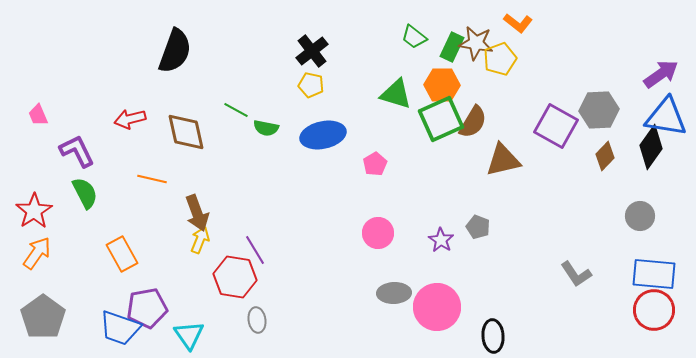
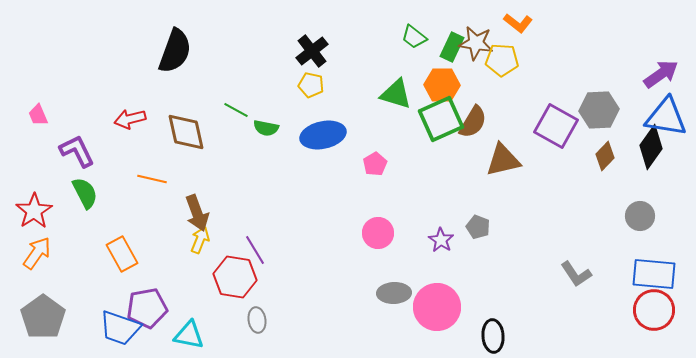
yellow pentagon at (500, 59): moved 2 px right, 1 px down; rotated 24 degrees clockwise
cyan triangle at (189, 335): rotated 44 degrees counterclockwise
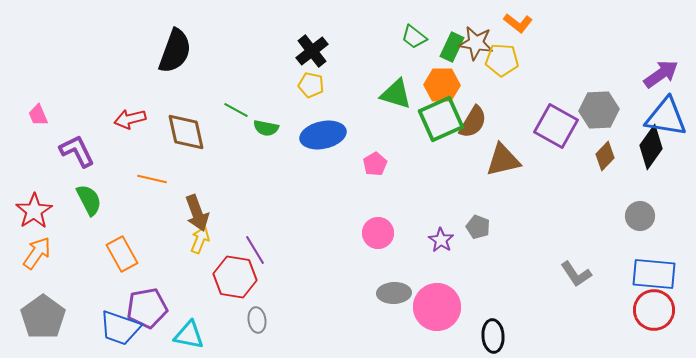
green semicircle at (85, 193): moved 4 px right, 7 px down
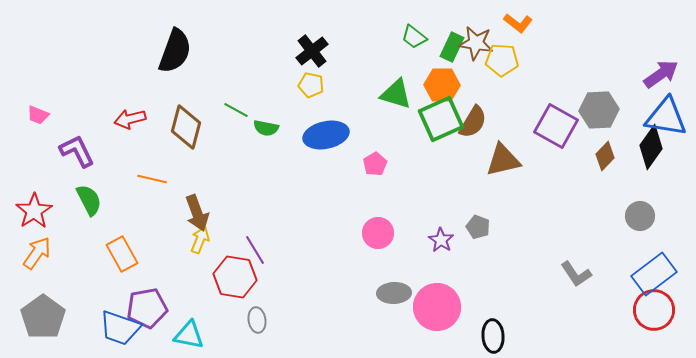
pink trapezoid at (38, 115): rotated 45 degrees counterclockwise
brown diamond at (186, 132): moved 5 px up; rotated 27 degrees clockwise
blue ellipse at (323, 135): moved 3 px right
blue rectangle at (654, 274): rotated 42 degrees counterclockwise
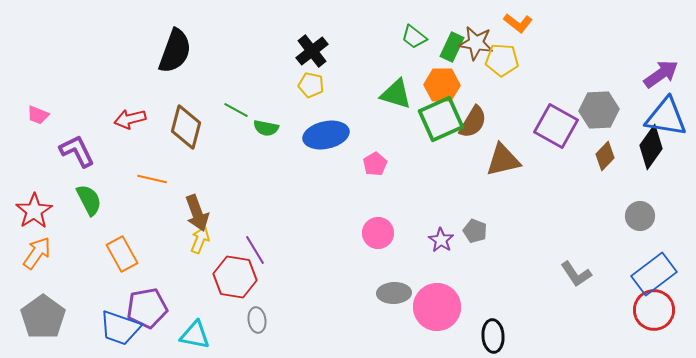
gray pentagon at (478, 227): moved 3 px left, 4 px down
cyan triangle at (189, 335): moved 6 px right
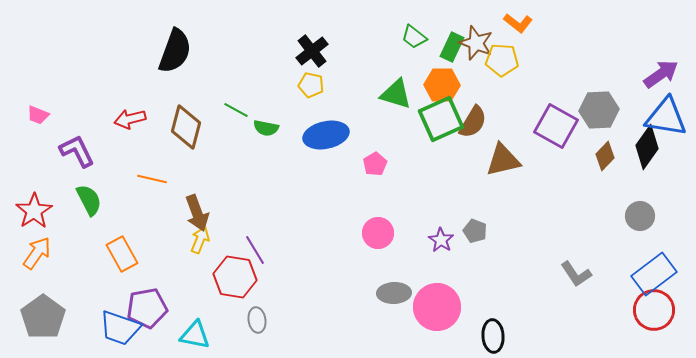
brown star at (476, 43): rotated 12 degrees clockwise
black diamond at (651, 147): moved 4 px left
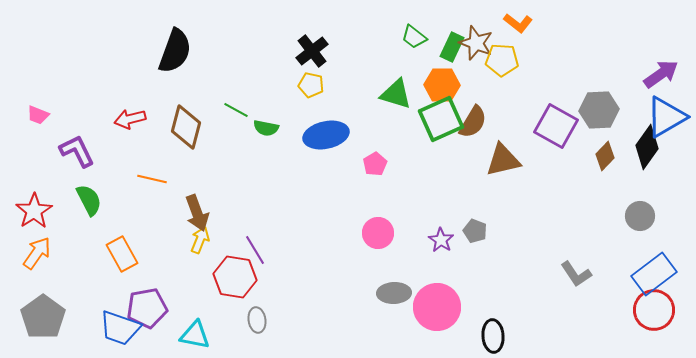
blue triangle at (666, 117): rotated 39 degrees counterclockwise
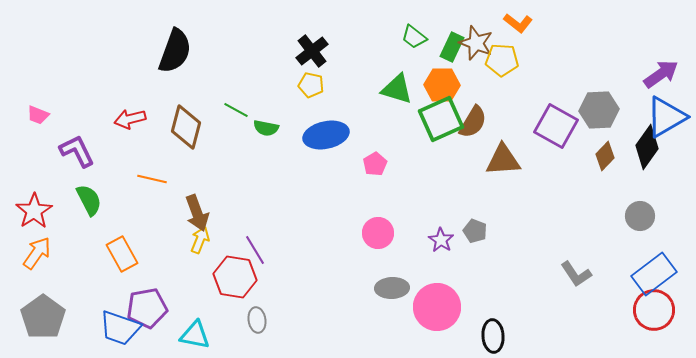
green triangle at (396, 94): moved 1 px right, 5 px up
brown triangle at (503, 160): rotated 9 degrees clockwise
gray ellipse at (394, 293): moved 2 px left, 5 px up
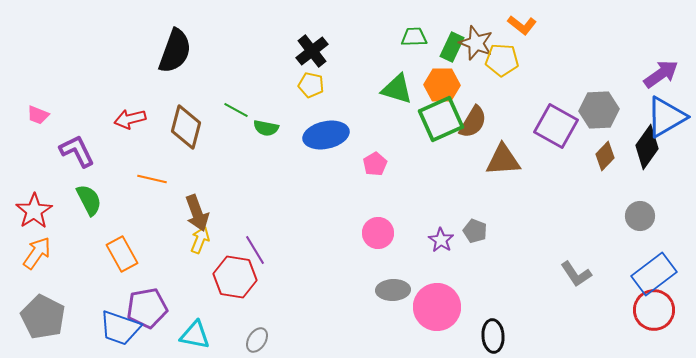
orange L-shape at (518, 23): moved 4 px right, 2 px down
green trapezoid at (414, 37): rotated 140 degrees clockwise
gray ellipse at (392, 288): moved 1 px right, 2 px down
gray pentagon at (43, 317): rotated 9 degrees counterclockwise
gray ellipse at (257, 320): moved 20 px down; rotated 40 degrees clockwise
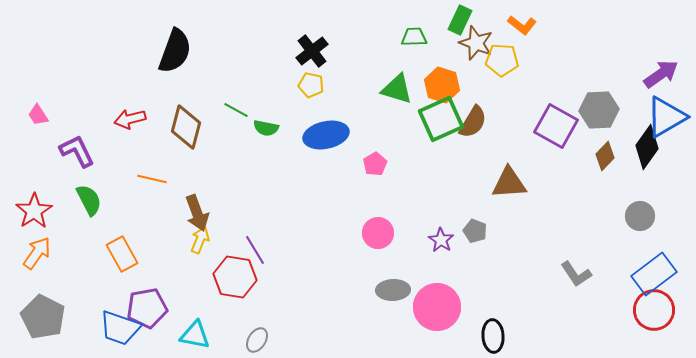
green rectangle at (452, 47): moved 8 px right, 27 px up
orange hexagon at (442, 85): rotated 16 degrees clockwise
pink trapezoid at (38, 115): rotated 35 degrees clockwise
brown triangle at (503, 160): moved 6 px right, 23 px down
